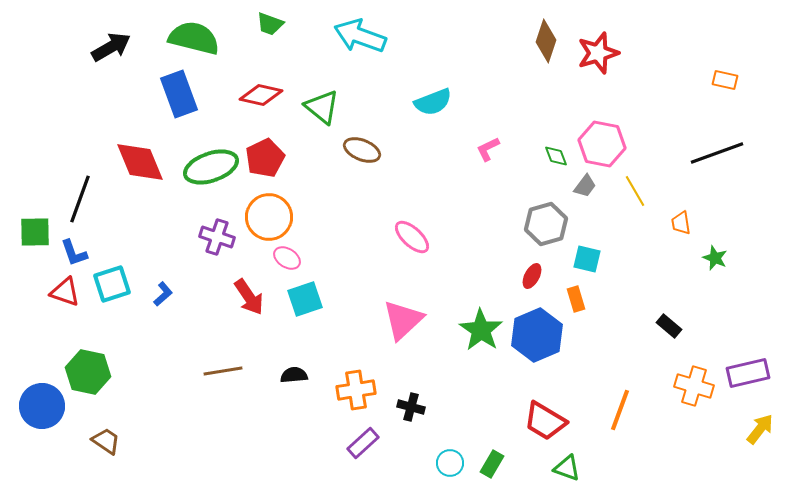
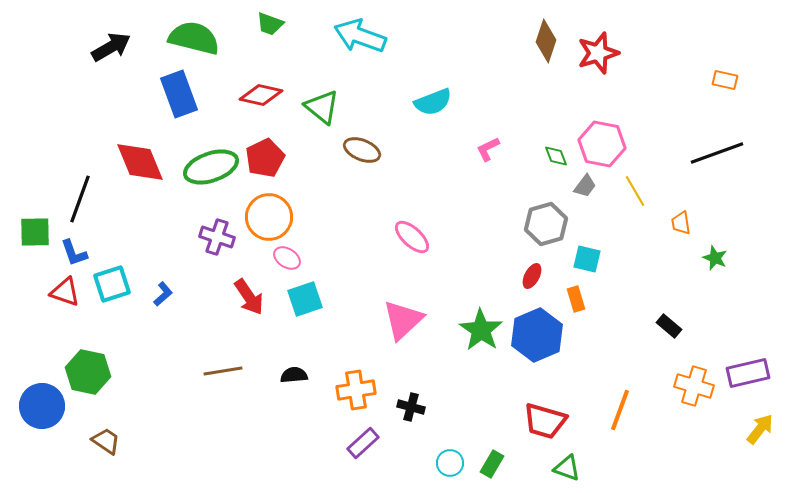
red trapezoid at (545, 421): rotated 15 degrees counterclockwise
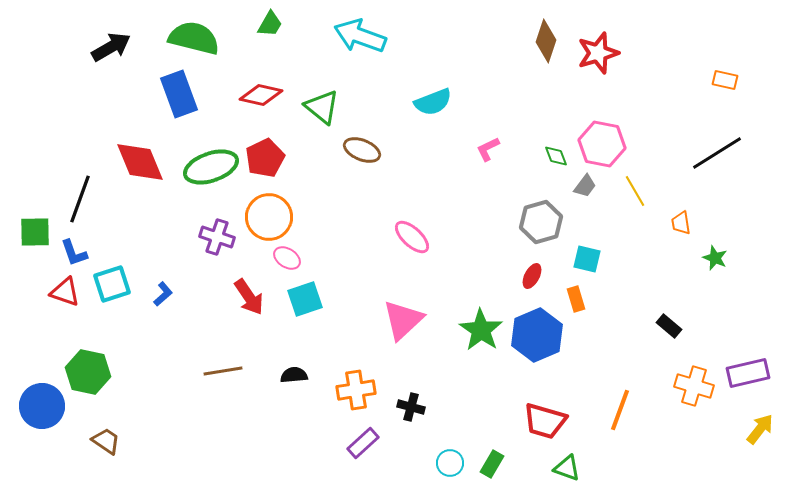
green trapezoid at (270, 24): rotated 80 degrees counterclockwise
black line at (717, 153): rotated 12 degrees counterclockwise
gray hexagon at (546, 224): moved 5 px left, 2 px up
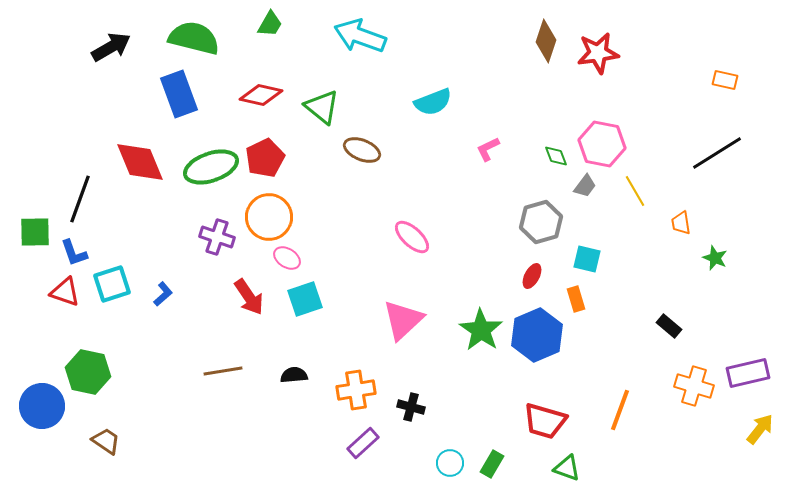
red star at (598, 53): rotated 9 degrees clockwise
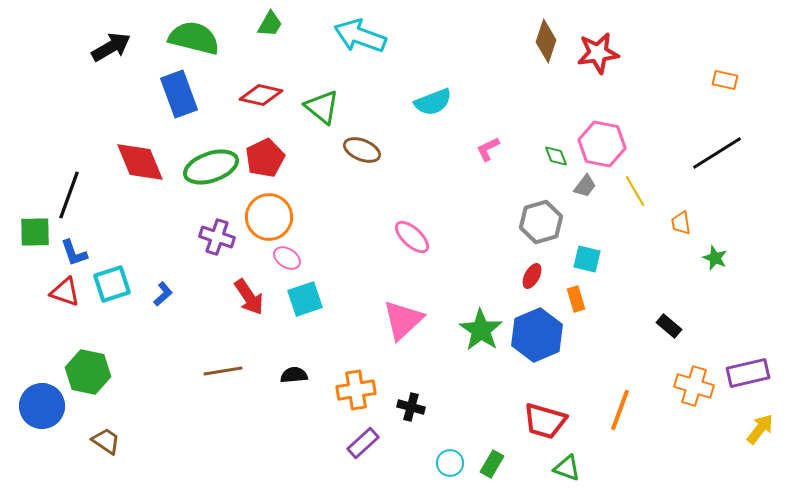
black line at (80, 199): moved 11 px left, 4 px up
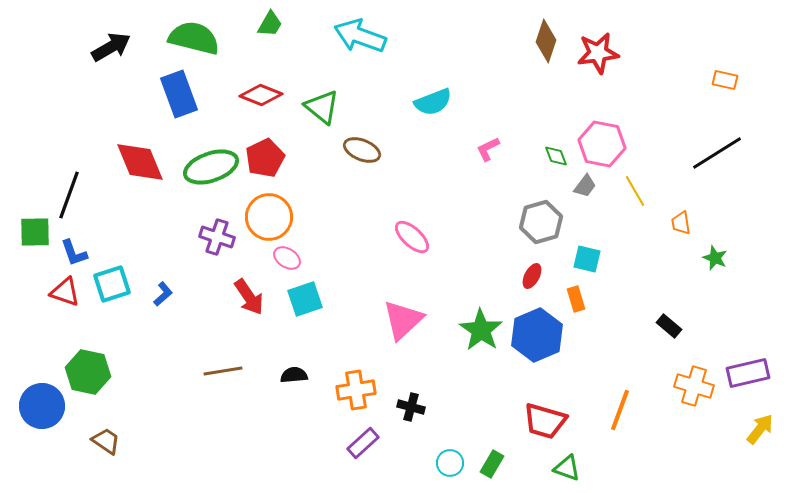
red diamond at (261, 95): rotated 9 degrees clockwise
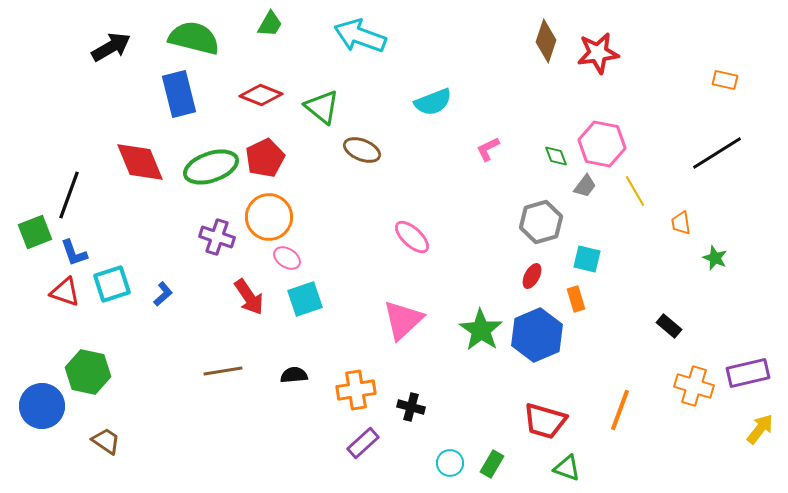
blue rectangle at (179, 94): rotated 6 degrees clockwise
green square at (35, 232): rotated 20 degrees counterclockwise
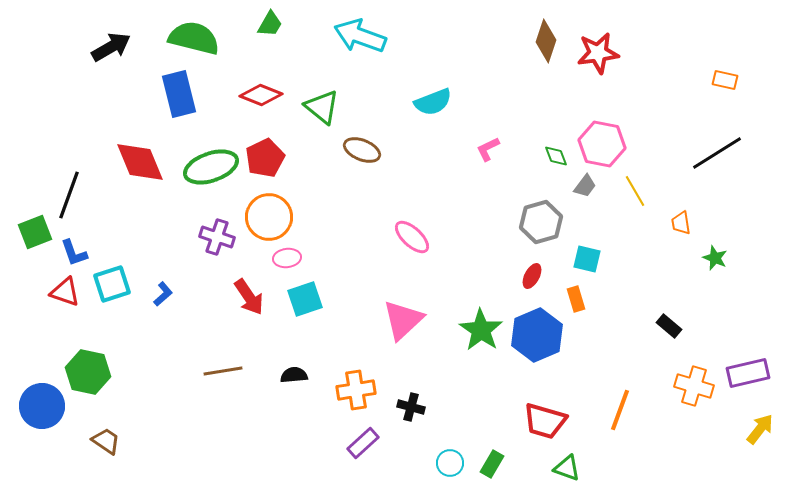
pink ellipse at (287, 258): rotated 40 degrees counterclockwise
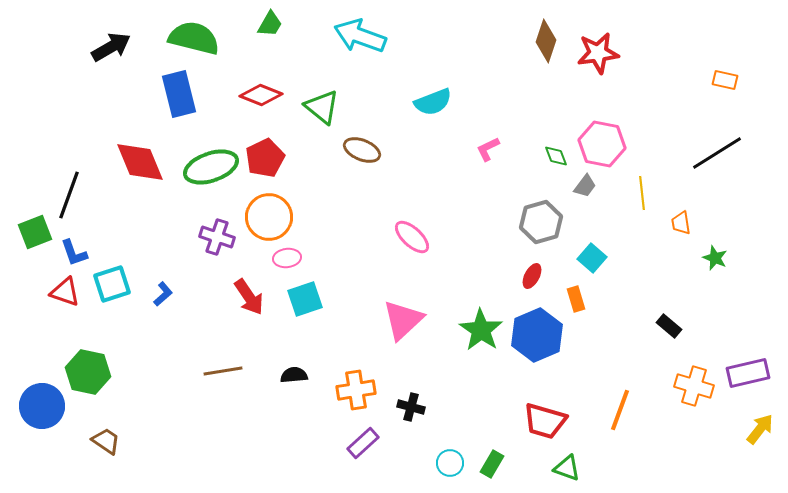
yellow line at (635, 191): moved 7 px right, 2 px down; rotated 24 degrees clockwise
cyan square at (587, 259): moved 5 px right, 1 px up; rotated 28 degrees clockwise
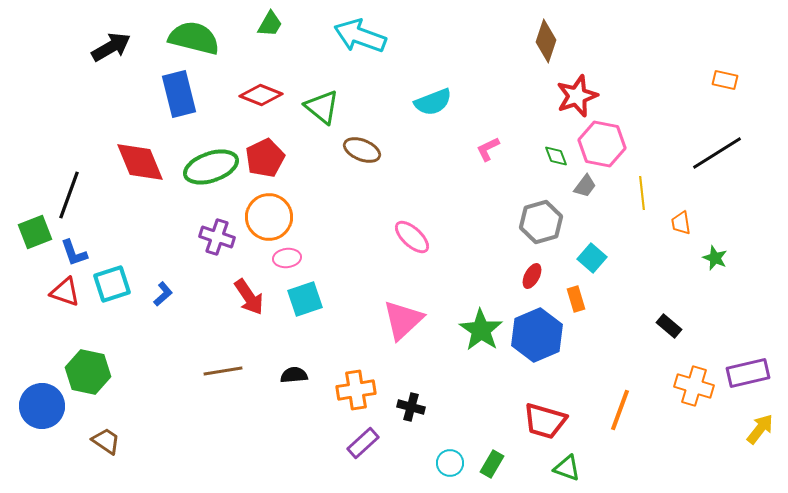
red star at (598, 53): moved 21 px left, 43 px down; rotated 12 degrees counterclockwise
